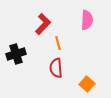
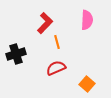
red L-shape: moved 2 px right, 1 px up
orange line: moved 1 px left, 1 px up
red semicircle: rotated 72 degrees clockwise
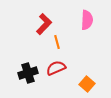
red L-shape: moved 1 px left, 1 px down
black cross: moved 12 px right, 19 px down
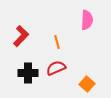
red L-shape: moved 23 px left, 12 px down
black cross: rotated 18 degrees clockwise
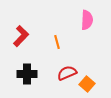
red semicircle: moved 11 px right, 5 px down
black cross: moved 1 px left, 1 px down
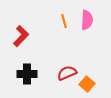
orange line: moved 7 px right, 21 px up
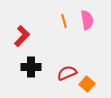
pink semicircle: rotated 12 degrees counterclockwise
red L-shape: moved 1 px right
black cross: moved 4 px right, 7 px up
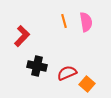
pink semicircle: moved 1 px left, 2 px down
black cross: moved 6 px right, 1 px up; rotated 12 degrees clockwise
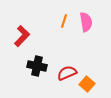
orange line: rotated 32 degrees clockwise
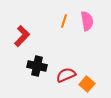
pink semicircle: moved 1 px right, 1 px up
red semicircle: moved 1 px left, 2 px down
